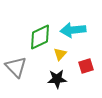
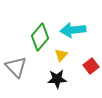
green diamond: rotated 24 degrees counterclockwise
yellow triangle: moved 1 px right, 1 px down
red square: moved 5 px right; rotated 21 degrees counterclockwise
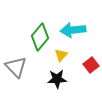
red square: moved 1 px up
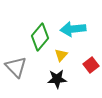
cyan arrow: moved 1 px up
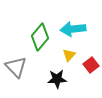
yellow triangle: moved 8 px right
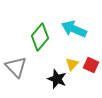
cyan arrow: moved 1 px right; rotated 30 degrees clockwise
yellow triangle: moved 3 px right, 9 px down
red square: rotated 28 degrees counterclockwise
black star: rotated 24 degrees clockwise
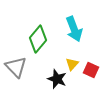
cyan arrow: rotated 135 degrees counterclockwise
green diamond: moved 2 px left, 2 px down
red square: moved 5 px down
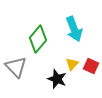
red square: moved 4 px up
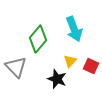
yellow triangle: moved 2 px left, 3 px up
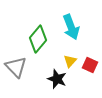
cyan arrow: moved 3 px left, 2 px up
red square: moved 1 px left, 1 px up
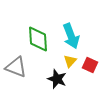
cyan arrow: moved 9 px down
green diamond: rotated 44 degrees counterclockwise
gray triangle: rotated 25 degrees counterclockwise
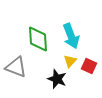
red square: moved 1 px left, 1 px down
